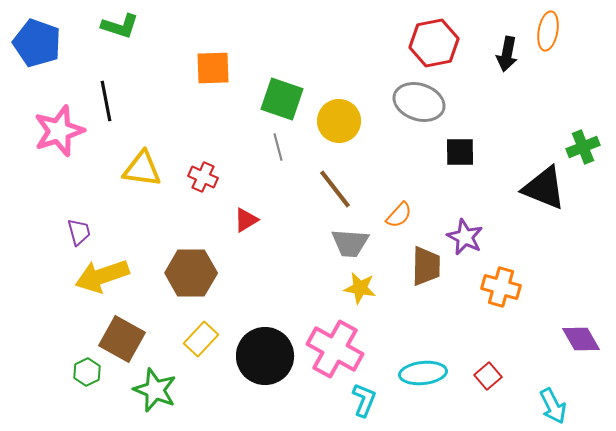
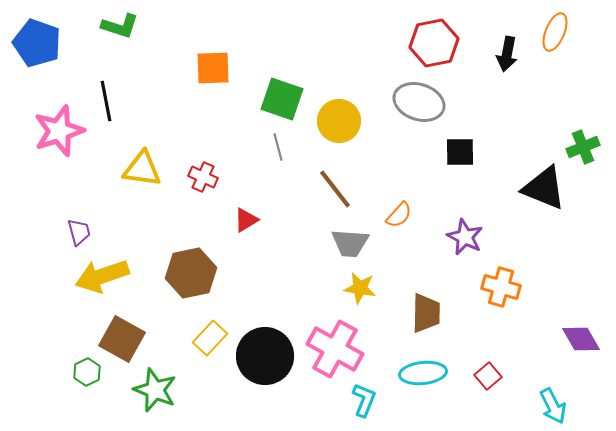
orange ellipse: moved 7 px right, 1 px down; rotated 12 degrees clockwise
brown trapezoid: moved 47 px down
brown hexagon: rotated 12 degrees counterclockwise
yellow rectangle: moved 9 px right, 1 px up
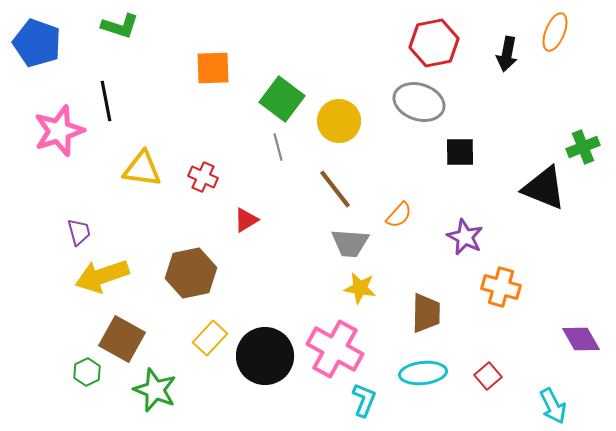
green square: rotated 18 degrees clockwise
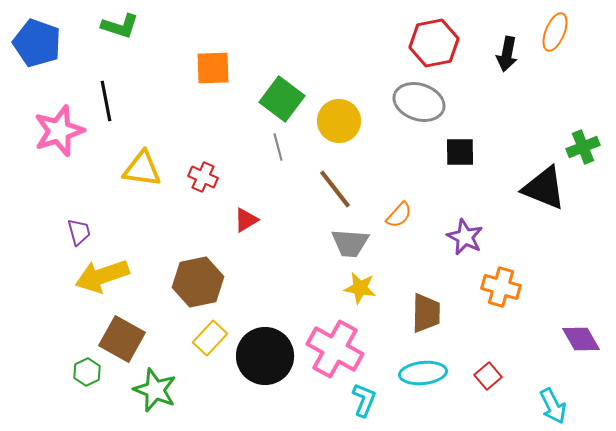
brown hexagon: moved 7 px right, 9 px down
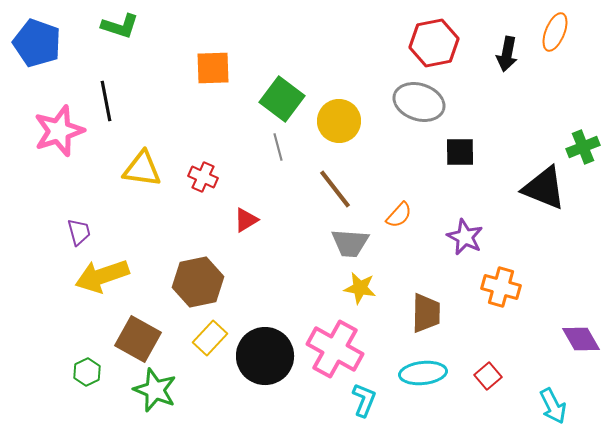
brown square: moved 16 px right
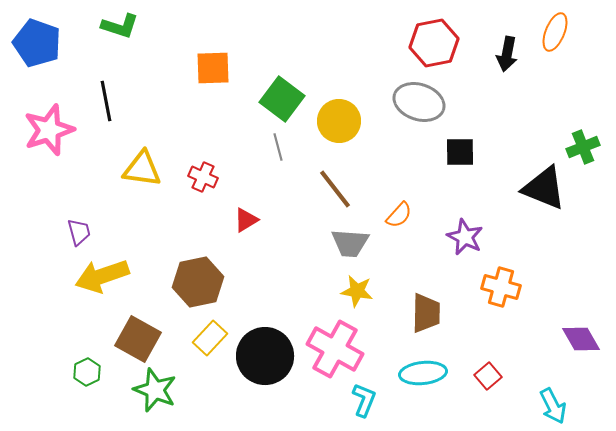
pink star: moved 10 px left, 1 px up
yellow star: moved 3 px left, 3 px down
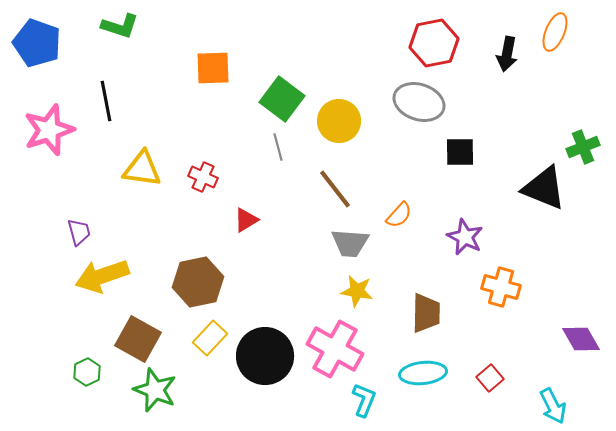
red square: moved 2 px right, 2 px down
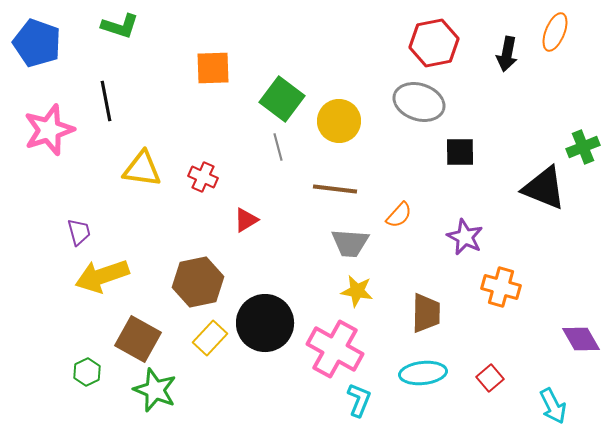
brown line: rotated 45 degrees counterclockwise
black circle: moved 33 px up
cyan L-shape: moved 5 px left
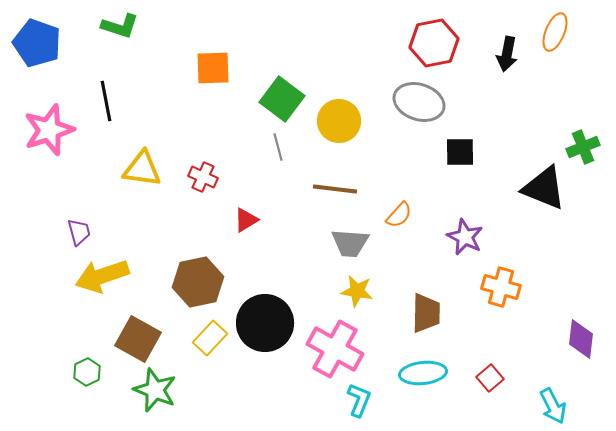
purple diamond: rotated 36 degrees clockwise
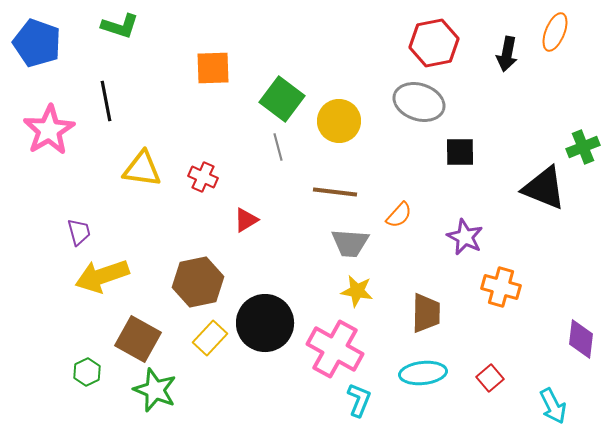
pink star: rotated 12 degrees counterclockwise
brown line: moved 3 px down
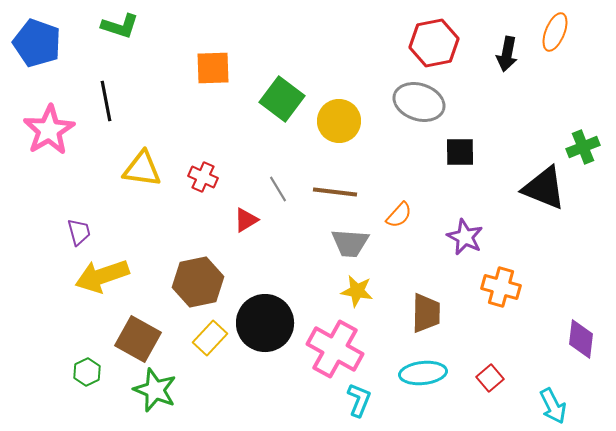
gray line: moved 42 px down; rotated 16 degrees counterclockwise
